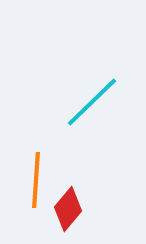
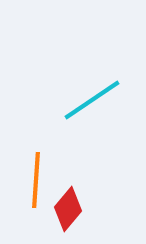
cyan line: moved 2 px up; rotated 10 degrees clockwise
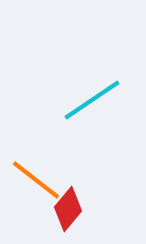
orange line: rotated 56 degrees counterclockwise
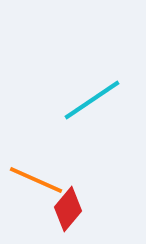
orange line: rotated 14 degrees counterclockwise
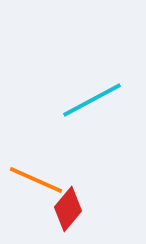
cyan line: rotated 6 degrees clockwise
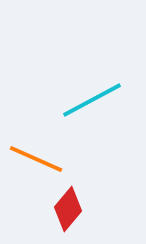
orange line: moved 21 px up
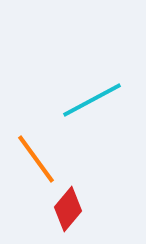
orange line: rotated 30 degrees clockwise
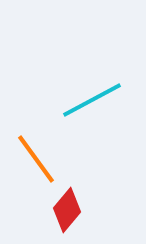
red diamond: moved 1 px left, 1 px down
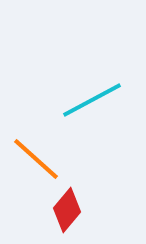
orange line: rotated 12 degrees counterclockwise
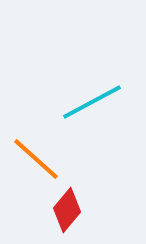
cyan line: moved 2 px down
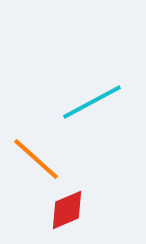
red diamond: rotated 27 degrees clockwise
